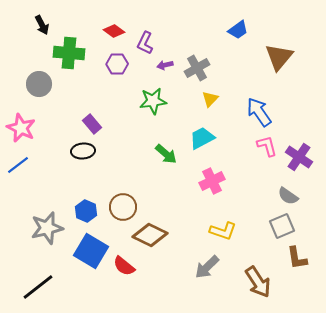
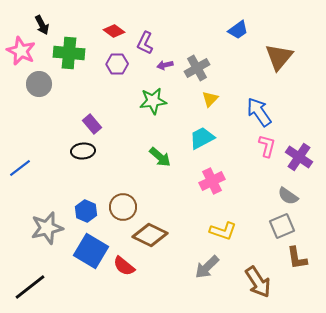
pink star: moved 77 px up
pink L-shape: rotated 30 degrees clockwise
green arrow: moved 6 px left, 3 px down
blue line: moved 2 px right, 3 px down
black line: moved 8 px left
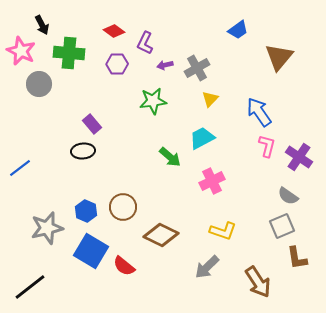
green arrow: moved 10 px right
brown diamond: moved 11 px right
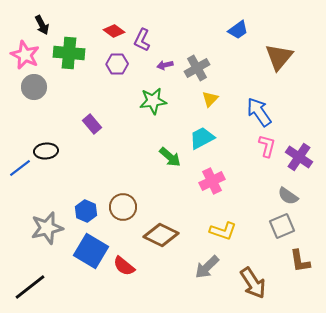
purple L-shape: moved 3 px left, 3 px up
pink star: moved 4 px right, 4 px down
gray circle: moved 5 px left, 3 px down
black ellipse: moved 37 px left
brown L-shape: moved 3 px right, 3 px down
brown arrow: moved 5 px left, 1 px down
